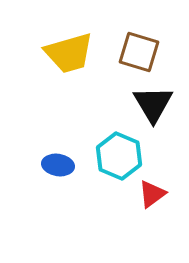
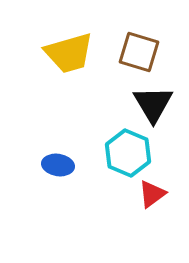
cyan hexagon: moved 9 px right, 3 px up
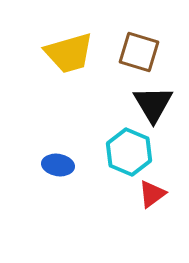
cyan hexagon: moved 1 px right, 1 px up
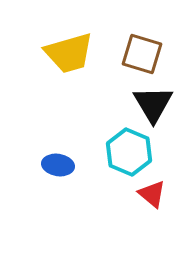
brown square: moved 3 px right, 2 px down
red triangle: rotated 44 degrees counterclockwise
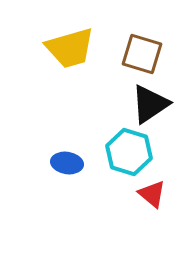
yellow trapezoid: moved 1 px right, 5 px up
black triangle: moved 3 px left; rotated 27 degrees clockwise
cyan hexagon: rotated 6 degrees counterclockwise
blue ellipse: moved 9 px right, 2 px up
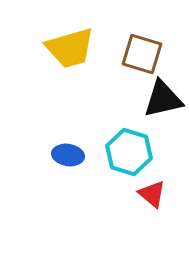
black triangle: moved 13 px right, 5 px up; rotated 21 degrees clockwise
blue ellipse: moved 1 px right, 8 px up
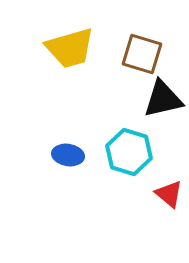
red triangle: moved 17 px right
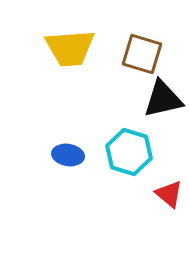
yellow trapezoid: rotated 12 degrees clockwise
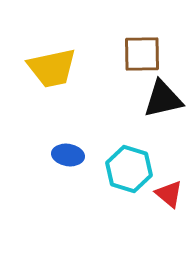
yellow trapezoid: moved 18 px left, 20 px down; rotated 8 degrees counterclockwise
brown square: rotated 18 degrees counterclockwise
cyan hexagon: moved 17 px down
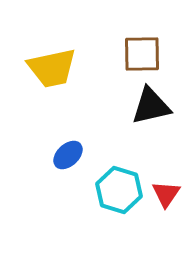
black triangle: moved 12 px left, 7 px down
blue ellipse: rotated 52 degrees counterclockwise
cyan hexagon: moved 10 px left, 21 px down
red triangle: moved 3 px left; rotated 24 degrees clockwise
